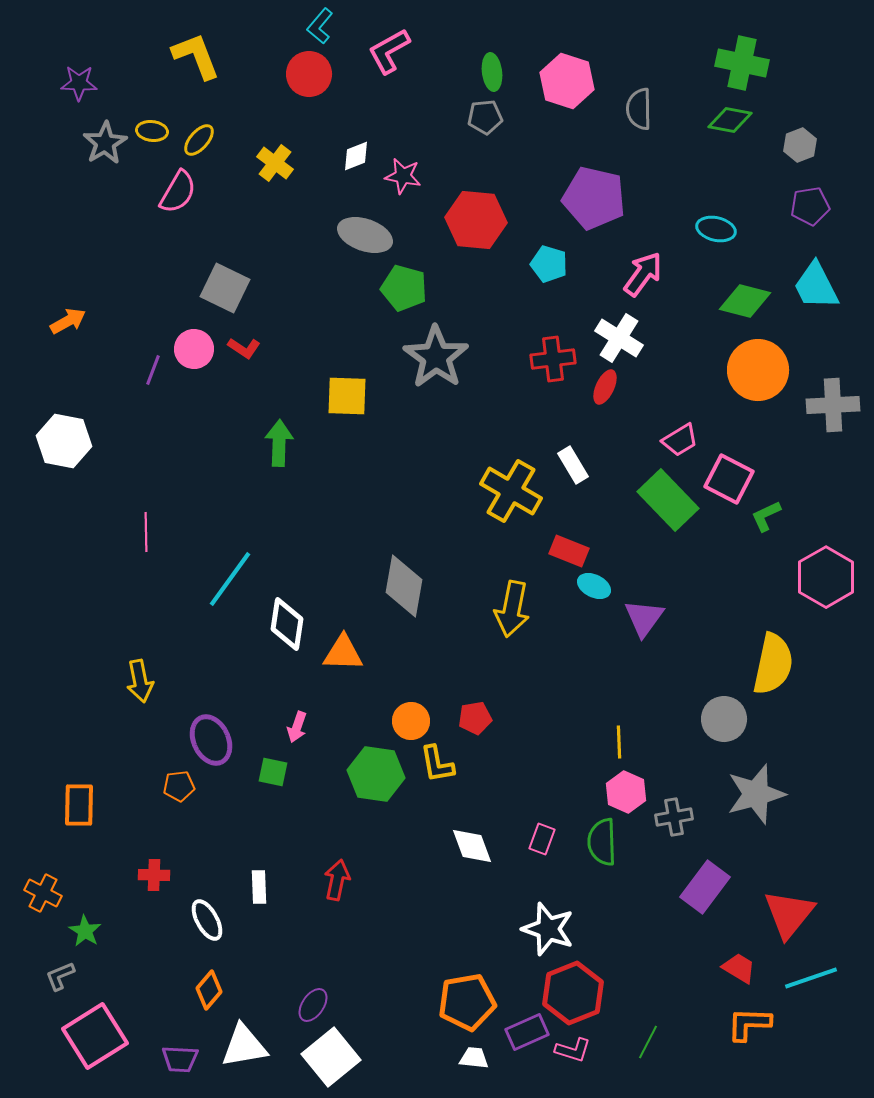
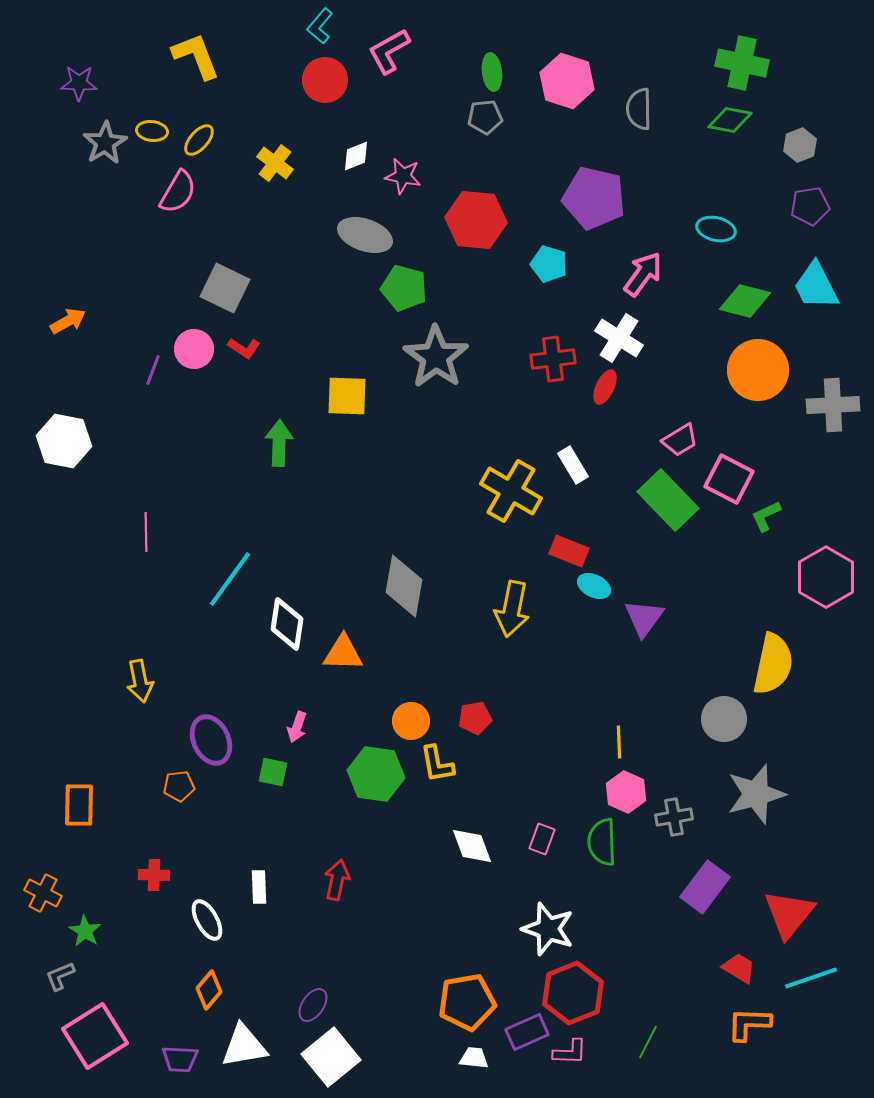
red circle at (309, 74): moved 16 px right, 6 px down
pink L-shape at (573, 1050): moved 3 px left, 2 px down; rotated 15 degrees counterclockwise
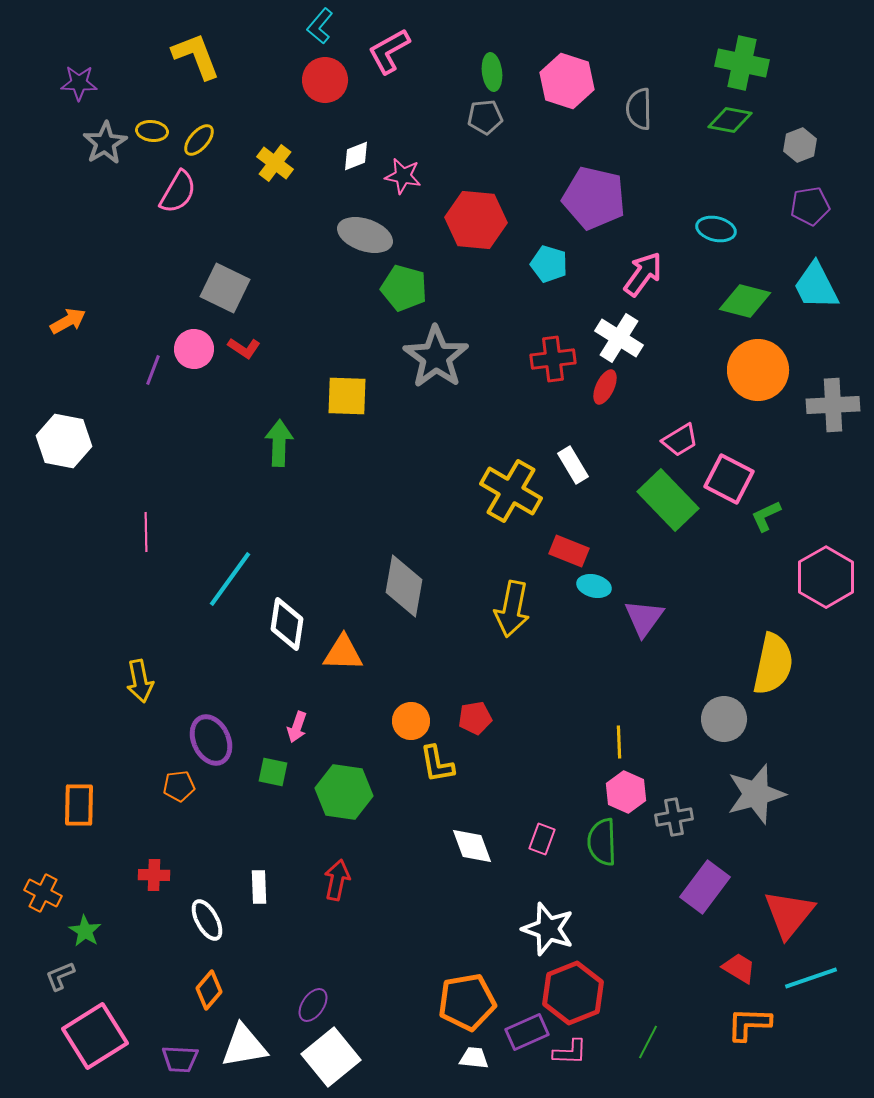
cyan ellipse at (594, 586): rotated 12 degrees counterclockwise
green hexagon at (376, 774): moved 32 px left, 18 px down
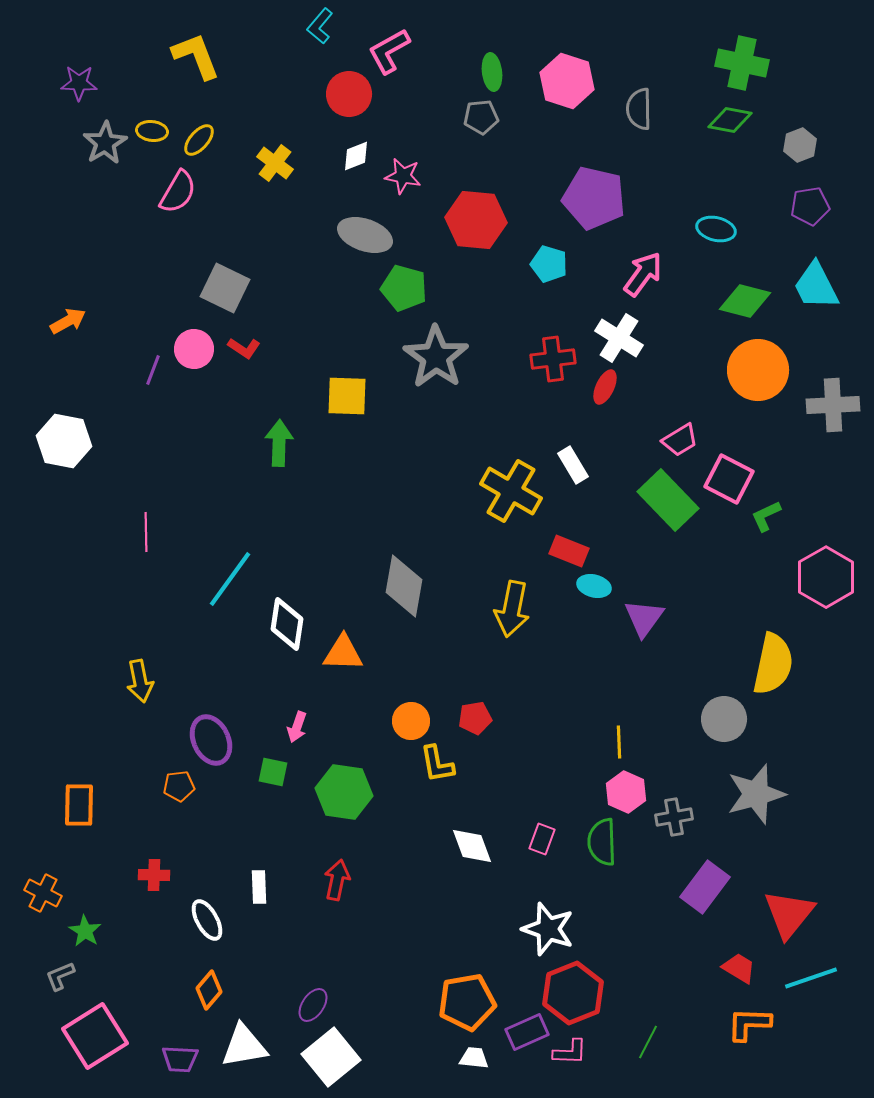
red circle at (325, 80): moved 24 px right, 14 px down
gray pentagon at (485, 117): moved 4 px left
